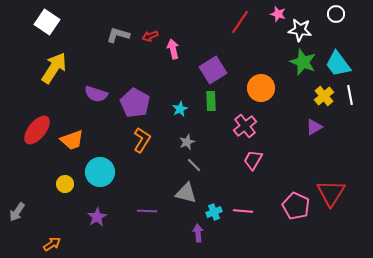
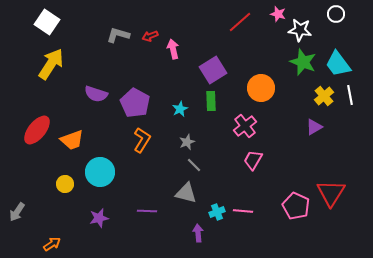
red line: rotated 15 degrees clockwise
yellow arrow: moved 3 px left, 4 px up
cyan cross: moved 3 px right
purple star: moved 2 px right, 1 px down; rotated 18 degrees clockwise
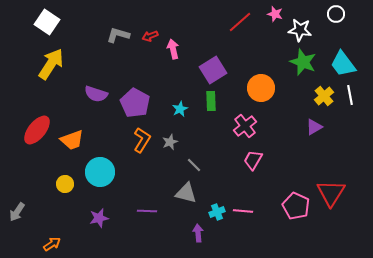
pink star: moved 3 px left
cyan trapezoid: moved 5 px right
gray star: moved 17 px left
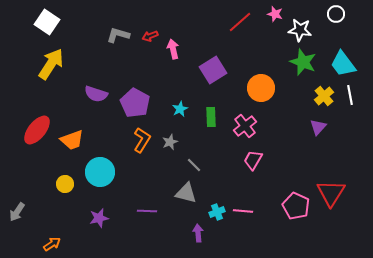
green rectangle: moved 16 px down
purple triangle: moved 4 px right; rotated 18 degrees counterclockwise
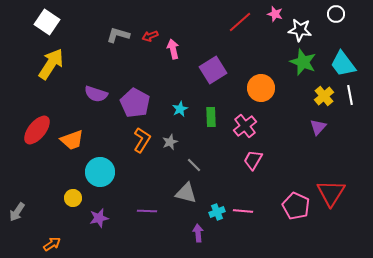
yellow circle: moved 8 px right, 14 px down
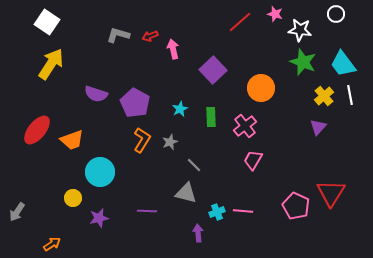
purple square: rotated 12 degrees counterclockwise
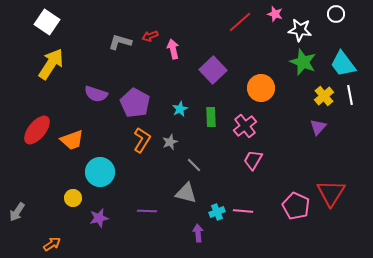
gray L-shape: moved 2 px right, 7 px down
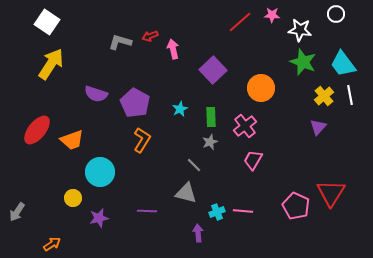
pink star: moved 3 px left, 1 px down; rotated 14 degrees counterclockwise
gray star: moved 40 px right
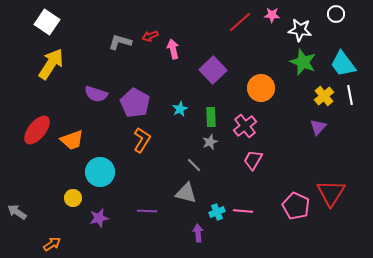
gray arrow: rotated 90 degrees clockwise
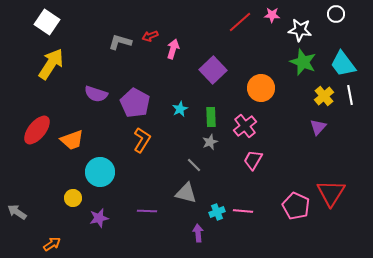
pink arrow: rotated 30 degrees clockwise
